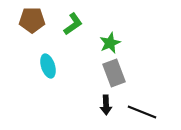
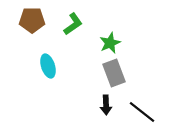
black line: rotated 16 degrees clockwise
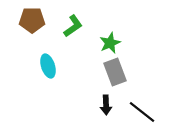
green L-shape: moved 2 px down
gray rectangle: moved 1 px right, 1 px up
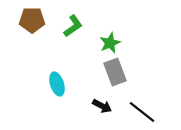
cyan ellipse: moved 9 px right, 18 px down
black arrow: moved 4 px left, 1 px down; rotated 60 degrees counterclockwise
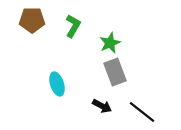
green L-shape: rotated 25 degrees counterclockwise
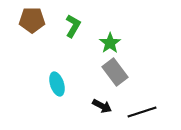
green star: rotated 10 degrees counterclockwise
gray rectangle: rotated 16 degrees counterclockwise
black line: rotated 56 degrees counterclockwise
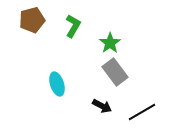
brown pentagon: rotated 15 degrees counterclockwise
black line: rotated 12 degrees counterclockwise
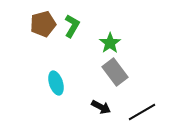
brown pentagon: moved 11 px right, 4 px down
green L-shape: moved 1 px left
cyan ellipse: moved 1 px left, 1 px up
black arrow: moved 1 px left, 1 px down
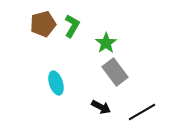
green star: moved 4 px left
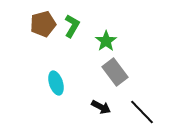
green star: moved 2 px up
black line: rotated 76 degrees clockwise
